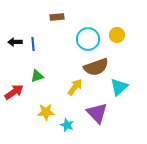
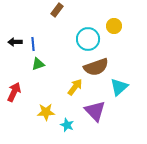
brown rectangle: moved 7 px up; rotated 48 degrees counterclockwise
yellow circle: moved 3 px left, 9 px up
green triangle: moved 1 px right, 12 px up
red arrow: rotated 30 degrees counterclockwise
purple triangle: moved 2 px left, 2 px up
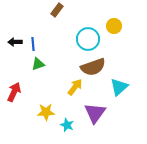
brown semicircle: moved 3 px left
purple triangle: moved 2 px down; rotated 20 degrees clockwise
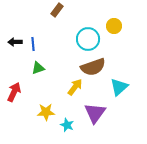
green triangle: moved 4 px down
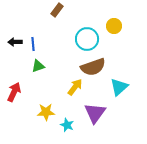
cyan circle: moved 1 px left
green triangle: moved 2 px up
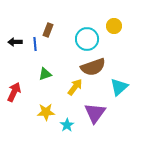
brown rectangle: moved 9 px left, 20 px down; rotated 16 degrees counterclockwise
blue line: moved 2 px right
green triangle: moved 7 px right, 8 px down
cyan star: rotated 16 degrees clockwise
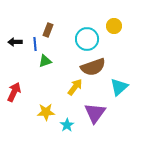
green triangle: moved 13 px up
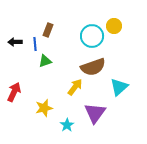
cyan circle: moved 5 px right, 3 px up
yellow star: moved 2 px left, 4 px up; rotated 12 degrees counterclockwise
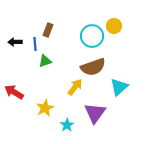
red arrow: rotated 84 degrees counterclockwise
yellow star: moved 1 px right; rotated 12 degrees counterclockwise
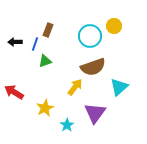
cyan circle: moved 2 px left
blue line: rotated 24 degrees clockwise
